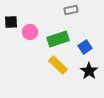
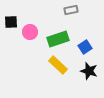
black star: rotated 18 degrees counterclockwise
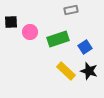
yellow rectangle: moved 8 px right, 6 px down
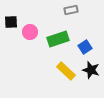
black star: moved 2 px right, 1 px up
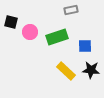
black square: rotated 16 degrees clockwise
green rectangle: moved 1 px left, 2 px up
blue square: moved 1 px up; rotated 32 degrees clockwise
black star: rotated 12 degrees counterclockwise
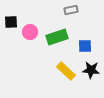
black square: rotated 16 degrees counterclockwise
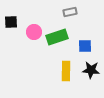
gray rectangle: moved 1 px left, 2 px down
pink circle: moved 4 px right
yellow rectangle: rotated 48 degrees clockwise
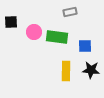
green rectangle: rotated 25 degrees clockwise
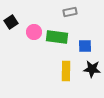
black square: rotated 32 degrees counterclockwise
black star: moved 1 px right, 1 px up
